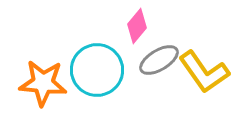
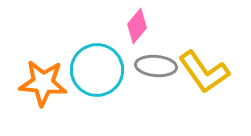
gray ellipse: moved 3 px left, 6 px down; rotated 36 degrees clockwise
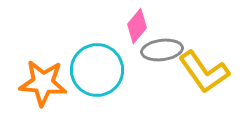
gray ellipse: moved 6 px right, 16 px up; rotated 12 degrees counterclockwise
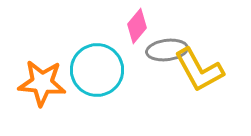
gray ellipse: moved 5 px right
yellow L-shape: moved 5 px left, 2 px up; rotated 6 degrees clockwise
orange star: moved 1 px left
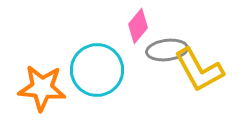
pink diamond: moved 1 px right
orange star: moved 5 px down
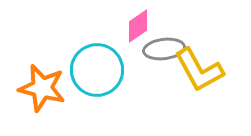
pink diamond: rotated 16 degrees clockwise
gray ellipse: moved 3 px left, 1 px up
orange star: rotated 9 degrees clockwise
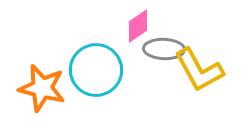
gray ellipse: rotated 9 degrees clockwise
cyan circle: moved 1 px left
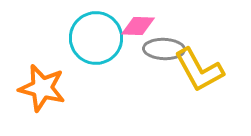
pink diamond: rotated 36 degrees clockwise
cyan circle: moved 32 px up
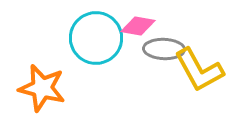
pink diamond: rotated 8 degrees clockwise
